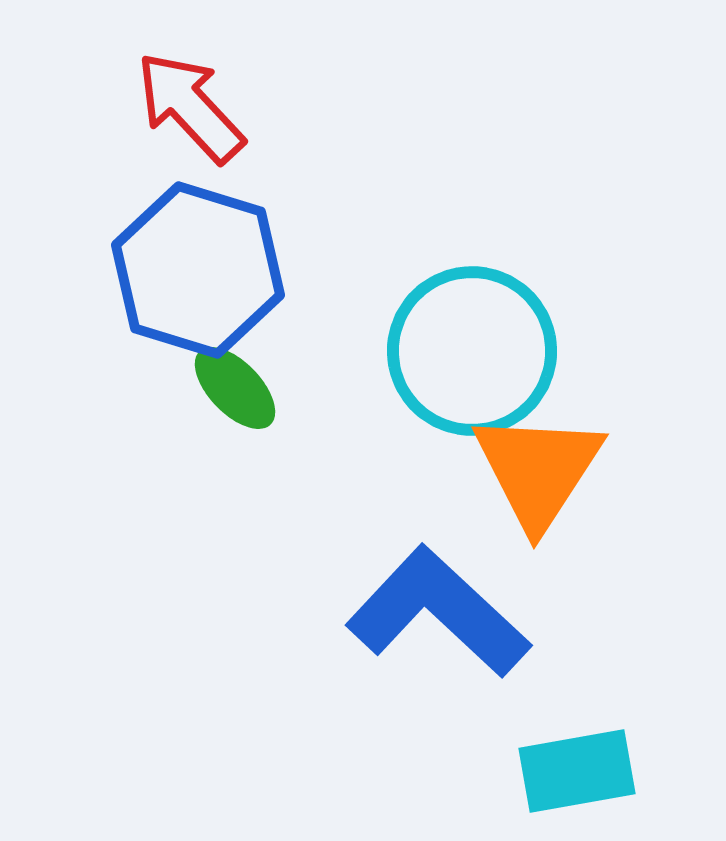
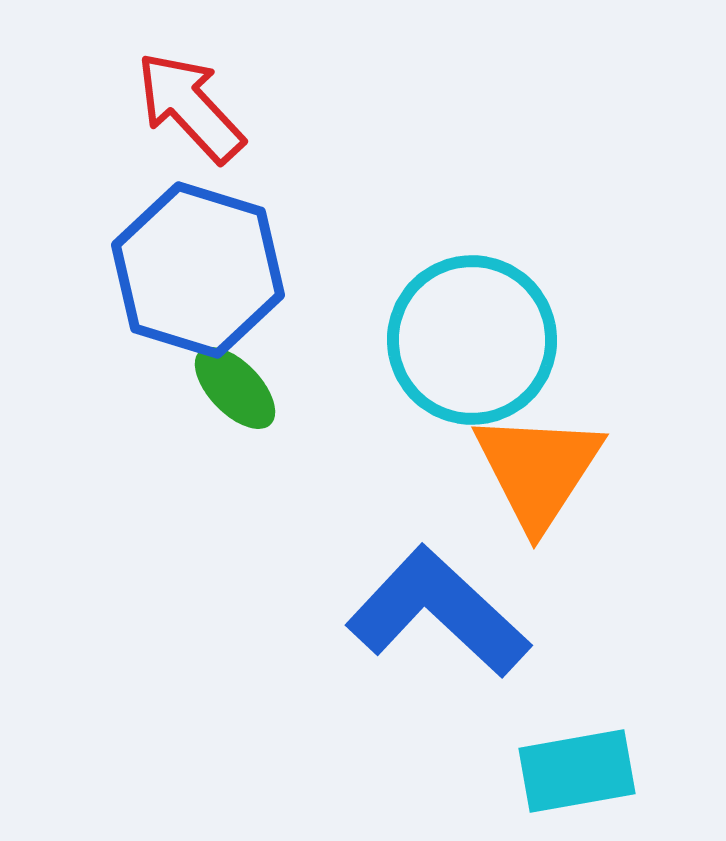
cyan circle: moved 11 px up
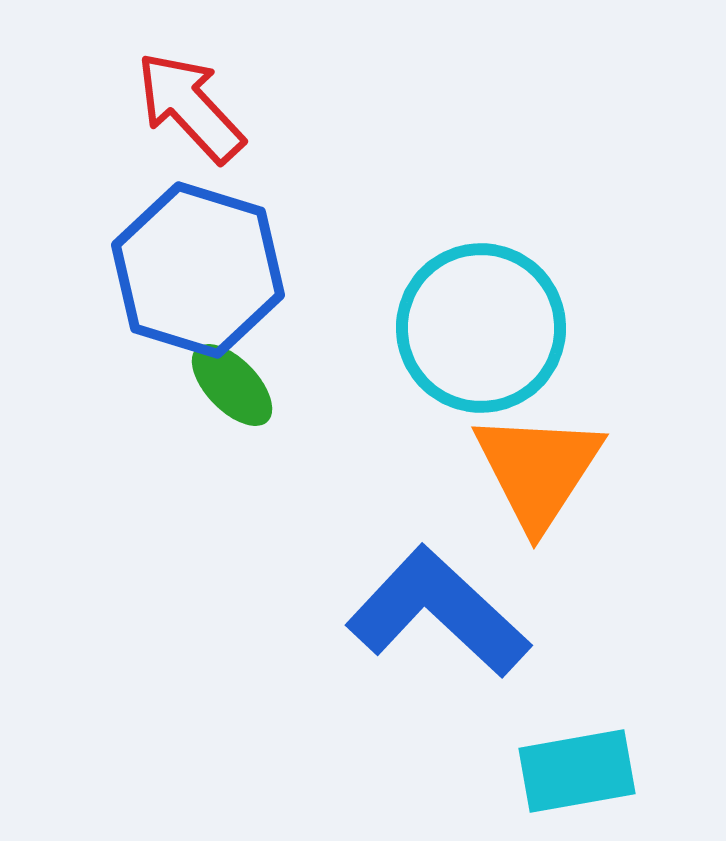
cyan circle: moved 9 px right, 12 px up
green ellipse: moved 3 px left, 3 px up
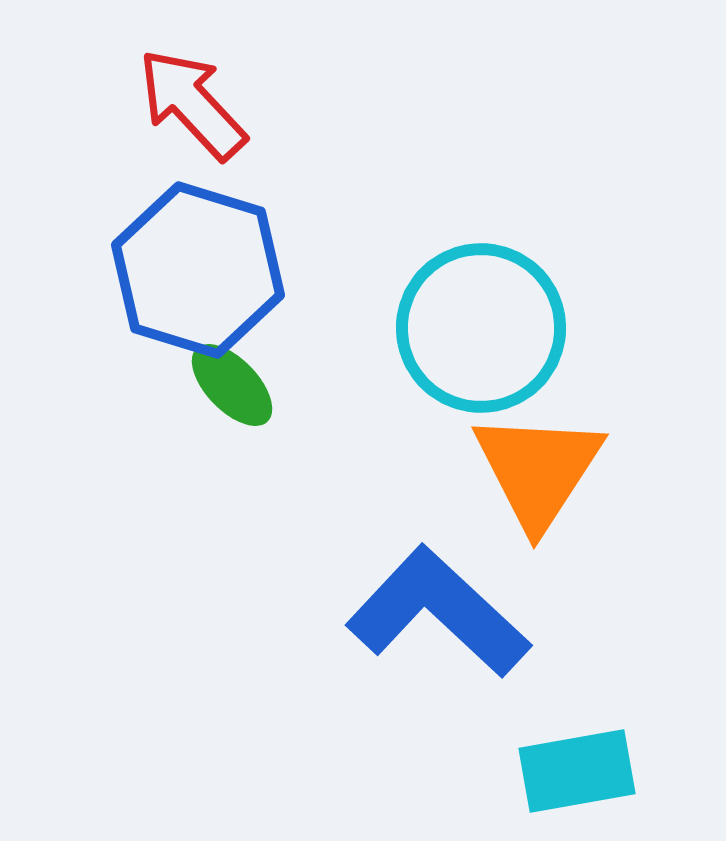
red arrow: moved 2 px right, 3 px up
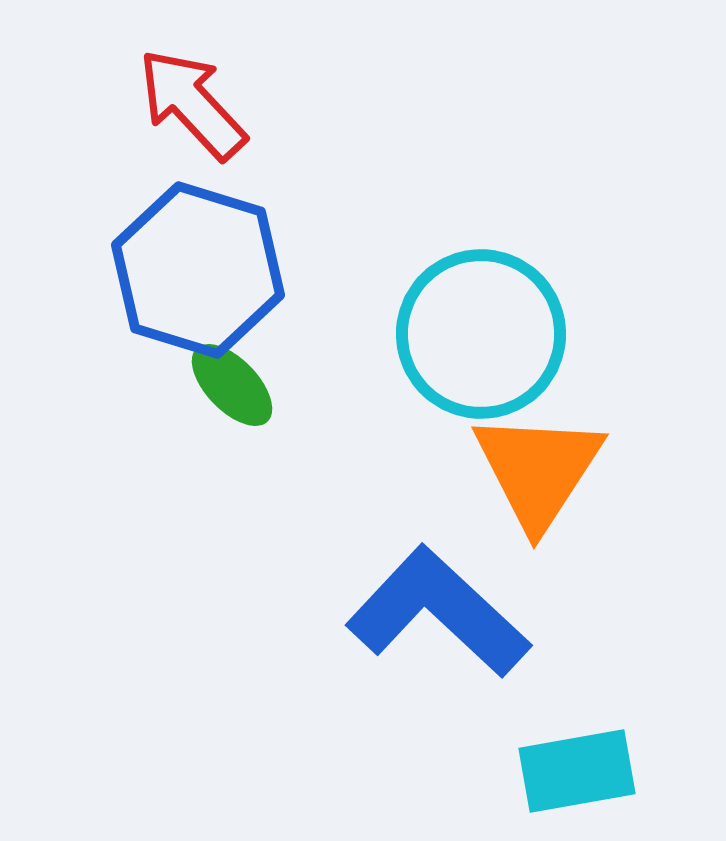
cyan circle: moved 6 px down
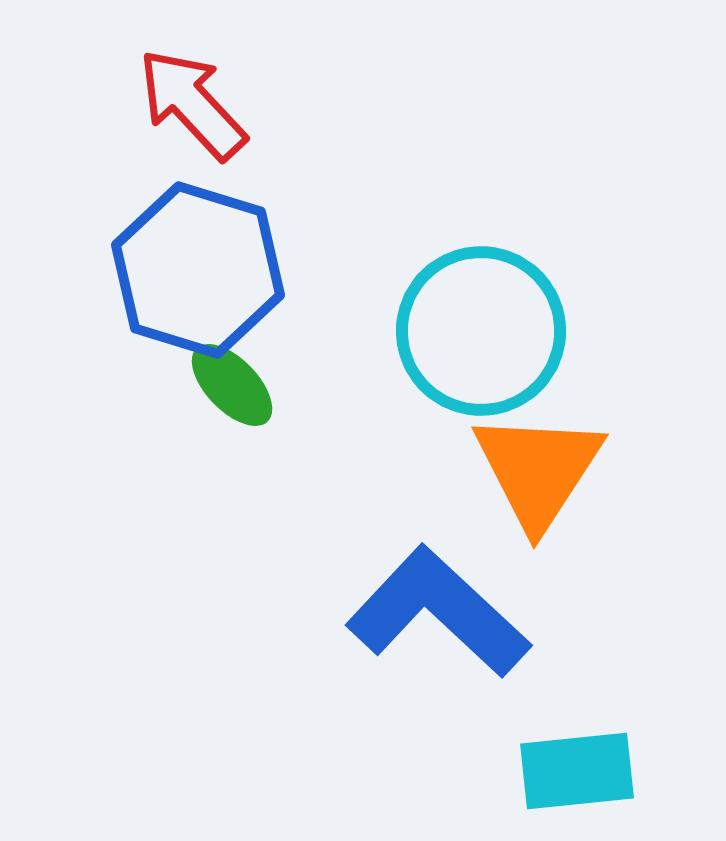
cyan circle: moved 3 px up
cyan rectangle: rotated 4 degrees clockwise
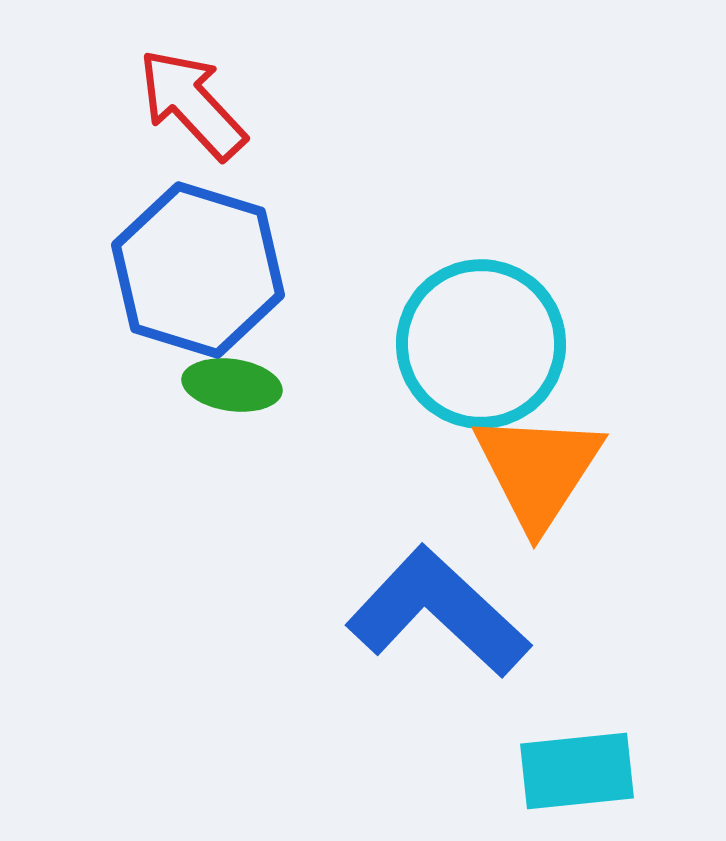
cyan circle: moved 13 px down
green ellipse: rotated 38 degrees counterclockwise
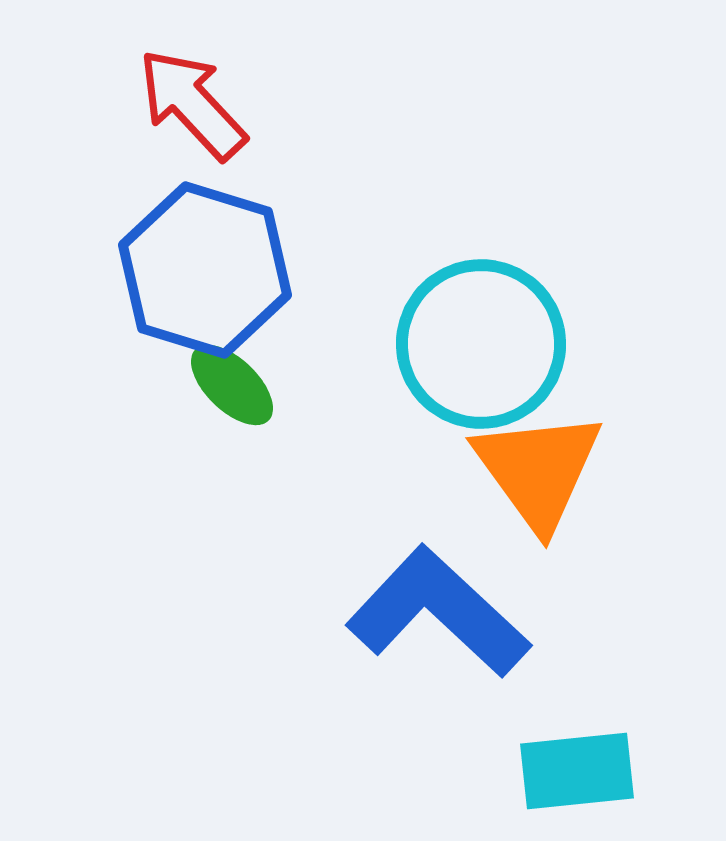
blue hexagon: moved 7 px right
green ellipse: rotated 36 degrees clockwise
orange triangle: rotated 9 degrees counterclockwise
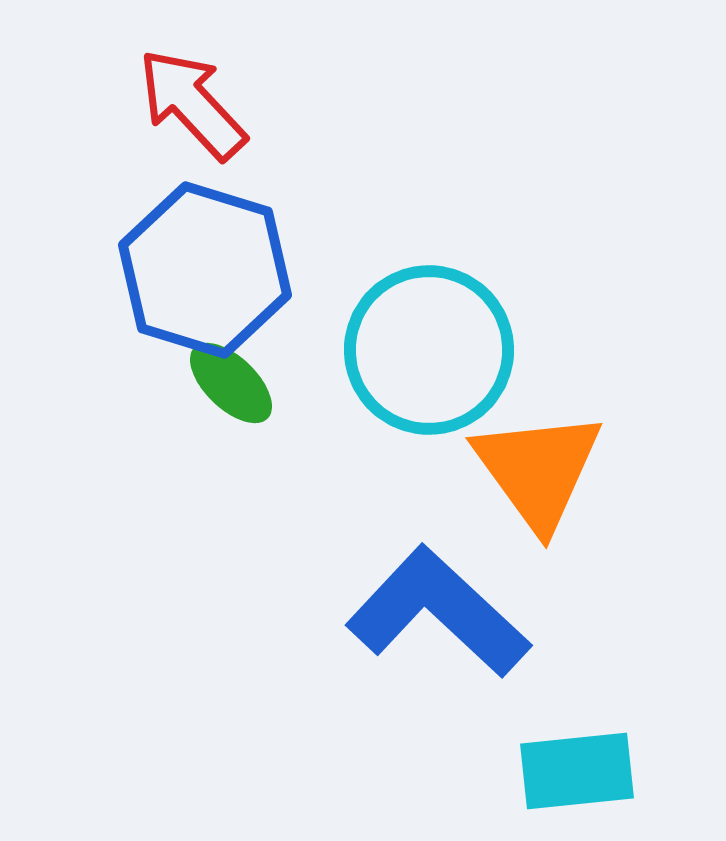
cyan circle: moved 52 px left, 6 px down
green ellipse: moved 1 px left, 2 px up
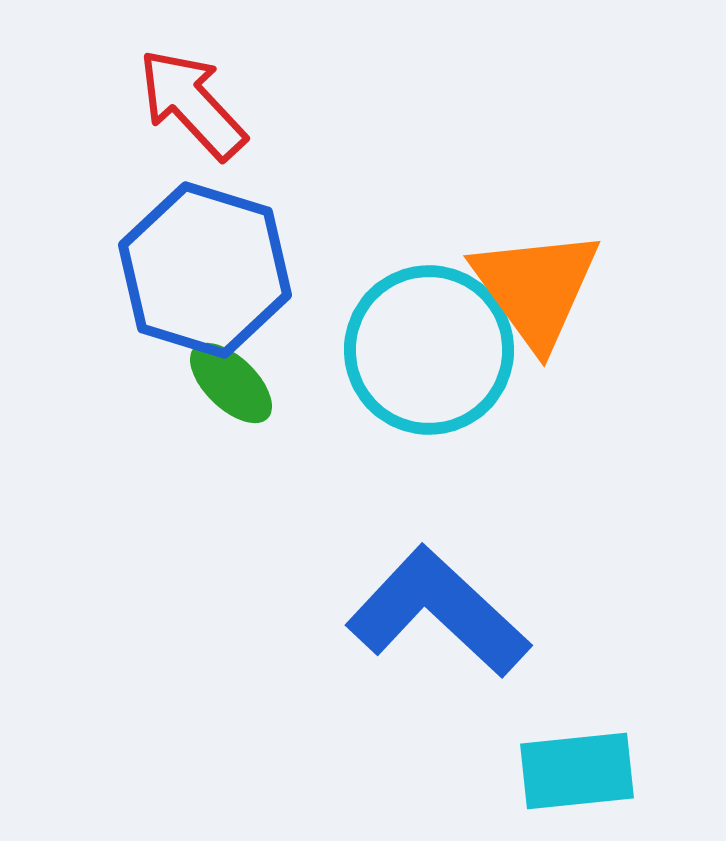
orange triangle: moved 2 px left, 182 px up
